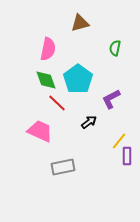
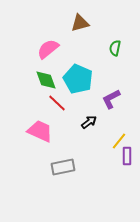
pink semicircle: rotated 140 degrees counterclockwise
cyan pentagon: rotated 12 degrees counterclockwise
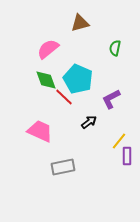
red line: moved 7 px right, 6 px up
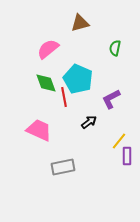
green diamond: moved 3 px down
red line: rotated 36 degrees clockwise
pink trapezoid: moved 1 px left, 1 px up
